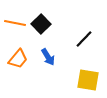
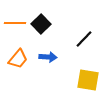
orange line: rotated 10 degrees counterclockwise
blue arrow: rotated 54 degrees counterclockwise
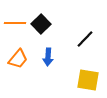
black line: moved 1 px right
blue arrow: rotated 90 degrees clockwise
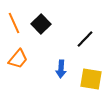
orange line: moved 1 px left; rotated 65 degrees clockwise
blue arrow: moved 13 px right, 12 px down
yellow square: moved 3 px right, 1 px up
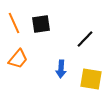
black square: rotated 36 degrees clockwise
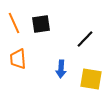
orange trapezoid: rotated 135 degrees clockwise
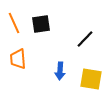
blue arrow: moved 1 px left, 2 px down
